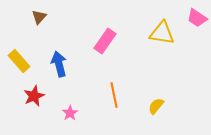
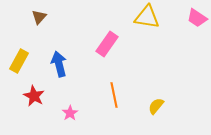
yellow triangle: moved 15 px left, 16 px up
pink rectangle: moved 2 px right, 3 px down
yellow rectangle: rotated 70 degrees clockwise
red star: rotated 20 degrees counterclockwise
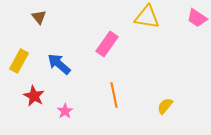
brown triangle: rotated 21 degrees counterclockwise
blue arrow: rotated 35 degrees counterclockwise
yellow semicircle: moved 9 px right
pink star: moved 5 px left, 2 px up
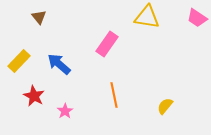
yellow rectangle: rotated 15 degrees clockwise
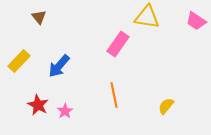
pink trapezoid: moved 1 px left, 3 px down
pink rectangle: moved 11 px right
blue arrow: moved 2 px down; rotated 90 degrees counterclockwise
red star: moved 4 px right, 9 px down
yellow semicircle: moved 1 px right
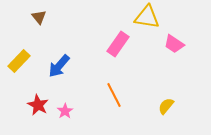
pink trapezoid: moved 22 px left, 23 px down
orange line: rotated 15 degrees counterclockwise
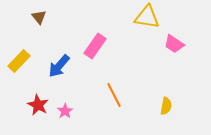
pink rectangle: moved 23 px left, 2 px down
yellow semicircle: rotated 150 degrees clockwise
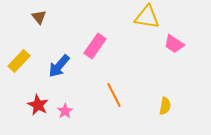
yellow semicircle: moved 1 px left
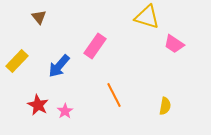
yellow triangle: rotated 8 degrees clockwise
yellow rectangle: moved 2 px left
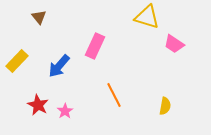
pink rectangle: rotated 10 degrees counterclockwise
